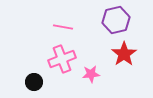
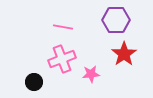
purple hexagon: rotated 12 degrees clockwise
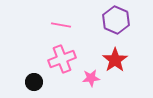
purple hexagon: rotated 24 degrees clockwise
pink line: moved 2 px left, 2 px up
red star: moved 9 px left, 6 px down
pink star: moved 4 px down
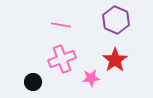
black circle: moved 1 px left
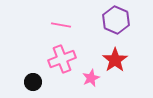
pink star: rotated 18 degrees counterclockwise
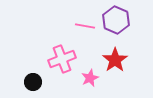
pink line: moved 24 px right, 1 px down
pink star: moved 1 px left
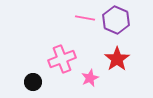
pink line: moved 8 px up
red star: moved 2 px right, 1 px up
